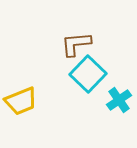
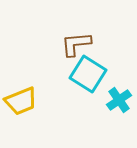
cyan square: rotated 12 degrees counterclockwise
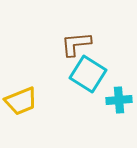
cyan cross: rotated 30 degrees clockwise
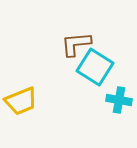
cyan square: moved 7 px right, 7 px up
cyan cross: rotated 15 degrees clockwise
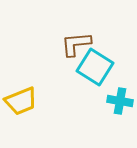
cyan cross: moved 1 px right, 1 px down
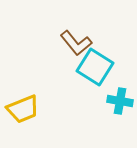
brown L-shape: moved 1 px up; rotated 124 degrees counterclockwise
yellow trapezoid: moved 2 px right, 8 px down
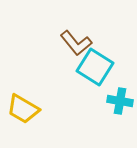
yellow trapezoid: rotated 52 degrees clockwise
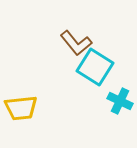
cyan cross: rotated 15 degrees clockwise
yellow trapezoid: moved 2 px left, 1 px up; rotated 36 degrees counterclockwise
